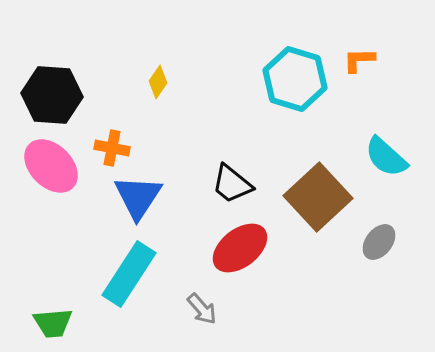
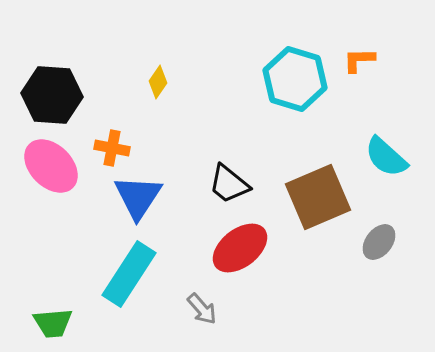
black trapezoid: moved 3 px left
brown square: rotated 20 degrees clockwise
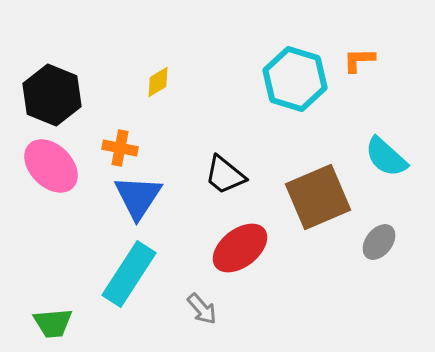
yellow diamond: rotated 24 degrees clockwise
black hexagon: rotated 18 degrees clockwise
orange cross: moved 8 px right
black trapezoid: moved 4 px left, 9 px up
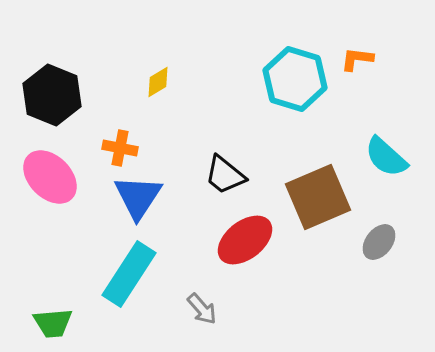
orange L-shape: moved 2 px left, 1 px up; rotated 8 degrees clockwise
pink ellipse: moved 1 px left, 11 px down
red ellipse: moved 5 px right, 8 px up
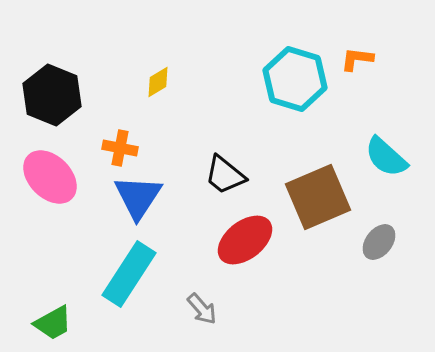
green trapezoid: rotated 24 degrees counterclockwise
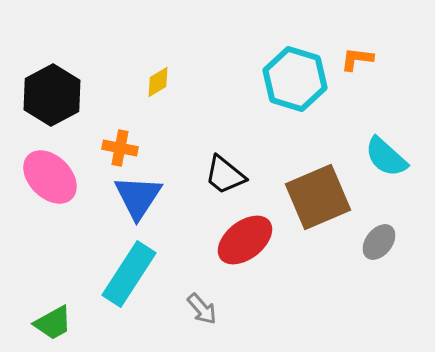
black hexagon: rotated 10 degrees clockwise
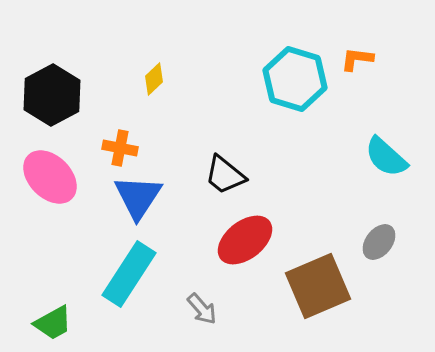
yellow diamond: moved 4 px left, 3 px up; rotated 12 degrees counterclockwise
brown square: moved 89 px down
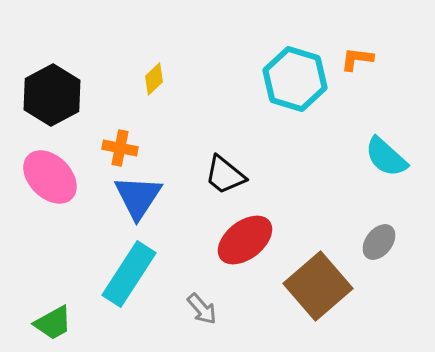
brown square: rotated 18 degrees counterclockwise
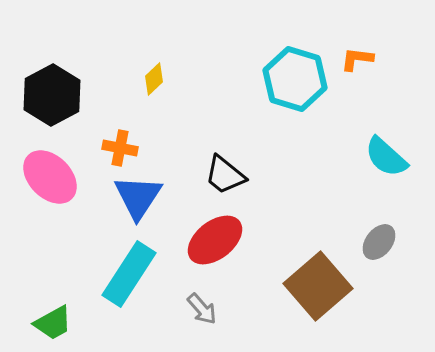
red ellipse: moved 30 px left
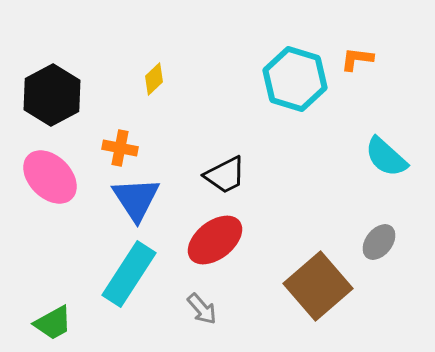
black trapezoid: rotated 66 degrees counterclockwise
blue triangle: moved 2 px left, 2 px down; rotated 6 degrees counterclockwise
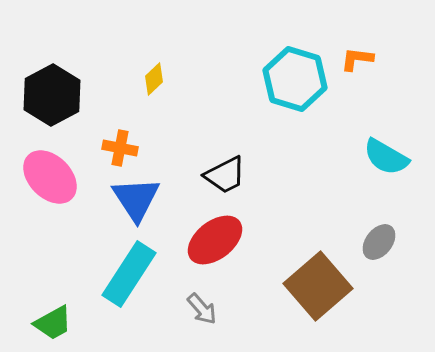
cyan semicircle: rotated 12 degrees counterclockwise
